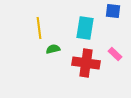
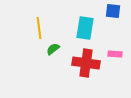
green semicircle: rotated 24 degrees counterclockwise
pink rectangle: rotated 40 degrees counterclockwise
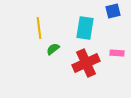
blue square: rotated 21 degrees counterclockwise
pink rectangle: moved 2 px right, 1 px up
red cross: rotated 32 degrees counterclockwise
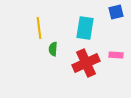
blue square: moved 3 px right, 1 px down
green semicircle: rotated 48 degrees counterclockwise
pink rectangle: moved 1 px left, 2 px down
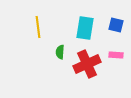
blue square: moved 13 px down; rotated 28 degrees clockwise
yellow line: moved 1 px left, 1 px up
green semicircle: moved 7 px right, 3 px down
red cross: moved 1 px right, 1 px down
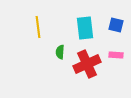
cyan rectangle: rotated 15 degrees counterclockwise
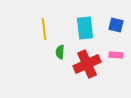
yellow line: moved 6 px right, 2 px down
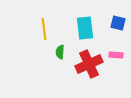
blue square: moved 2 px right, 2 px up
red cross: moved 2 px right
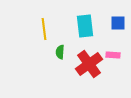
blue square: rotated 14 degrees counterclockwise
cyan rectangle: moved 2 px up
pink rectangle: moved 3 px left
red cross: rotated 12 degrees counterclockwise
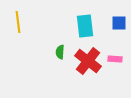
blue square: moved 1 px right
yellow line: moved 26 px left, 7 px up
pink rectangle: moved 2 px right, 4 px down
red cross: moved 1 px left, 3 px up; rotated 16 degrees counterclockwise
